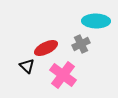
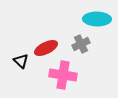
cyan ellipse: moved 1 px right, 2 px up
black triangle: moved 6 px left, 5 px up
pink cross: rotated 28 degrees counterclockwise
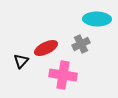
black triangle: rotated 28 degrees clockwise
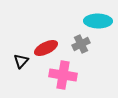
cyan ellipse: moved 1 px right, 2 px down
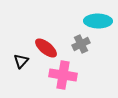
red ellipse: rotated 65 degrees clockwise
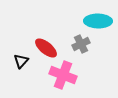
pink cross: rotated 12 degrees clockwise
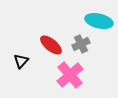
cyan ellipse: moved 1 px right; rotated 12 degrees clockwise
red ellipse: moved 5 px right, 3 px up
pink cross: moved 7 px right; rotated 28 degrees clockwise
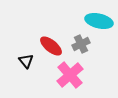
red ellipse: moved 1 px down
black triangle: moved 5 px right; rotated 21 degrees counterclockwise
